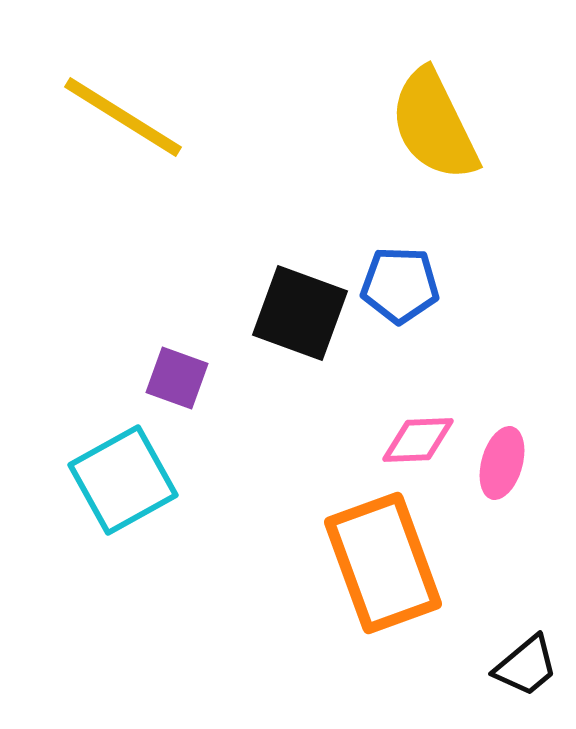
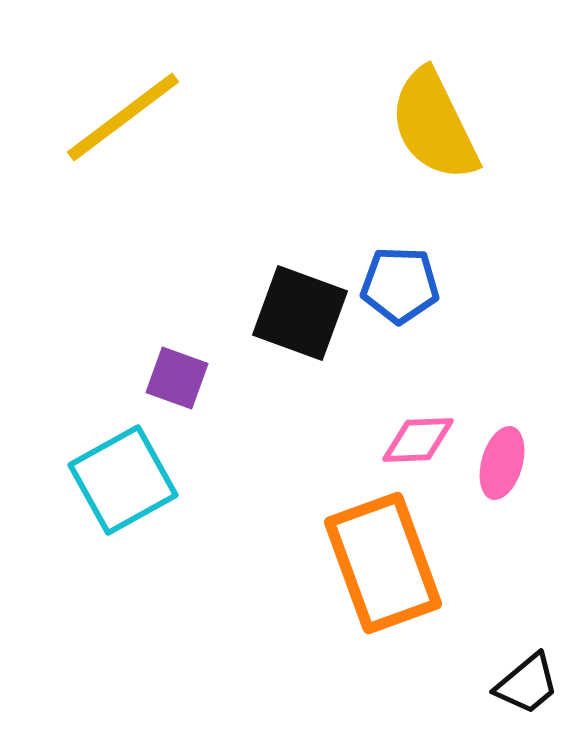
yellow line: rotated 69 degrees counterclockwise
black trapezoid: moved 1 px right, 18 px down
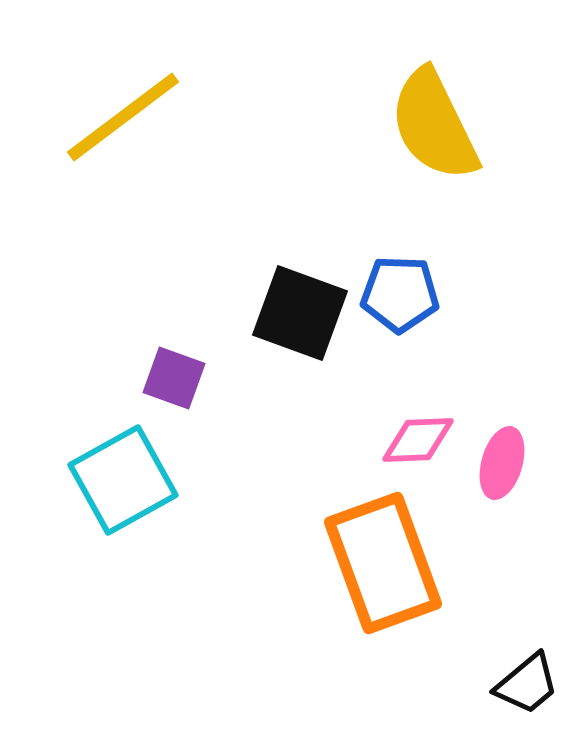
blue pentagon: moved 9 px down
purple square: moved 3 px left
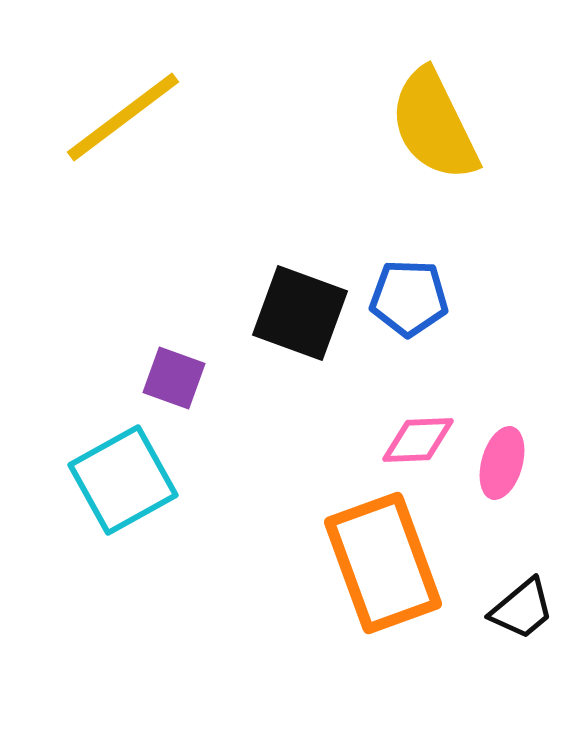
blue pentagon: moved 9 px right, 4 px down
black trapezoid: moved 5 px left, 75 px up
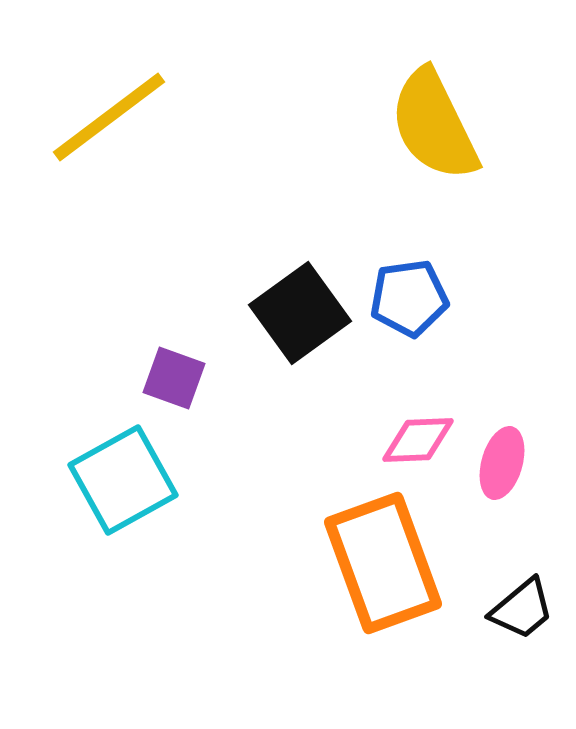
yellow line: moved 14 px left
blue pentagon: rotated 10 degrees counterclockwise
black square: rotated 34 degrees clockwise
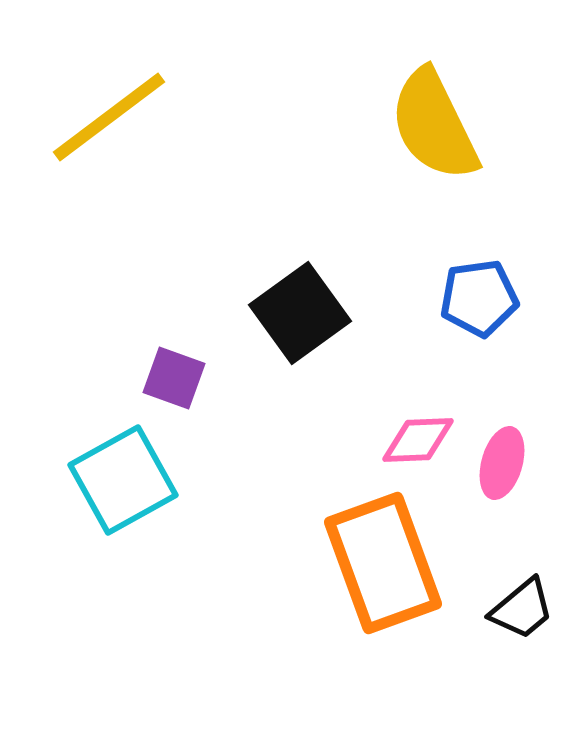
blue pentagon: moved 70 px right
